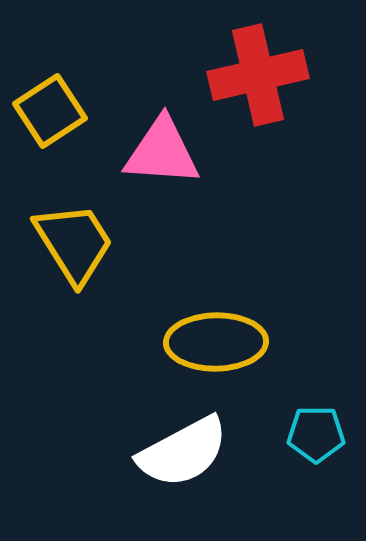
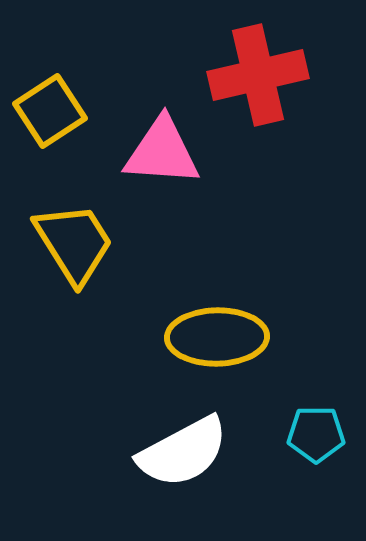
yellow ellipse: moved 1 px right, 5 px up
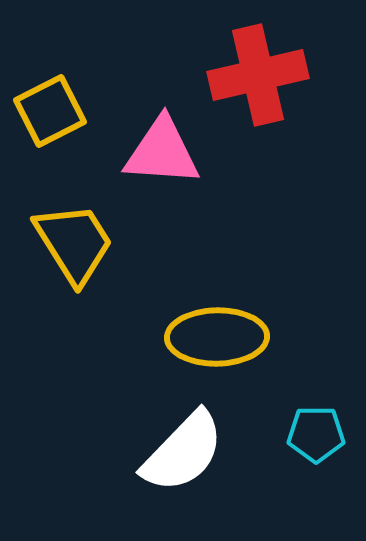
yellow square: rotated 6 degrees clockwise
white semicircle: rotated 18 degrees counterclockwise
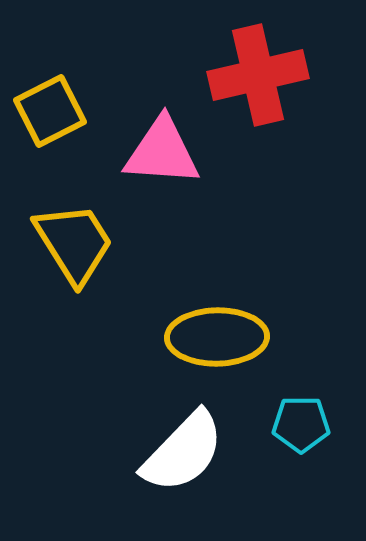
cyan pentagon: moved 15 px left, 10 px up
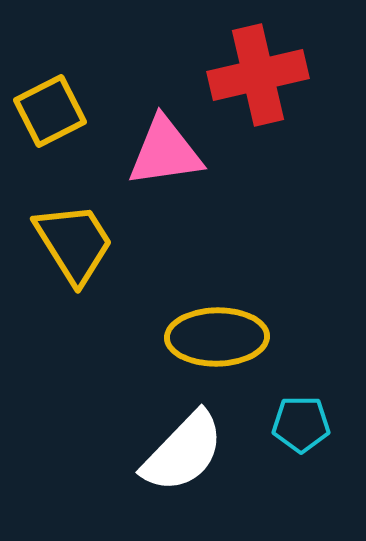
pink triangle: moved 3 px right; rotated 12 degrees counterclockwise
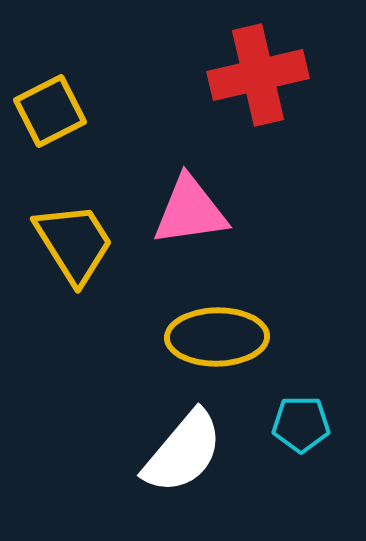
pink triangle: moved 25 px right, 59 px down
white semicircle: rotated 4 degrees counterclockwise
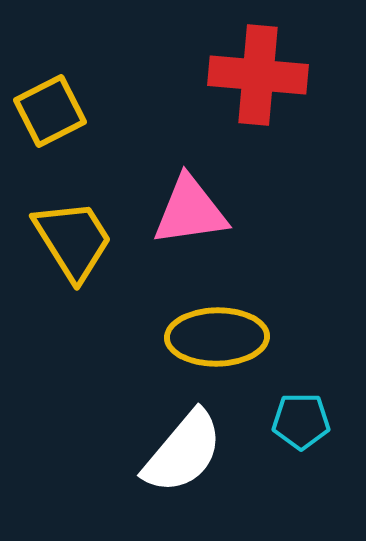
red cross: rotated 18 degrees clockwise
yellow trapezoid: moved 1 px left, 3 px up
cyan pentagon: moved 3 px up
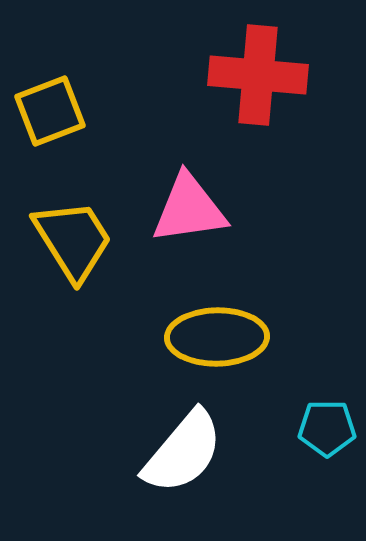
yellow square: rotated 6 degrees clockwise
pink triangle: moved 1 px left, 2 px up
cyan pentagon: moved 26 px right, 7 px down
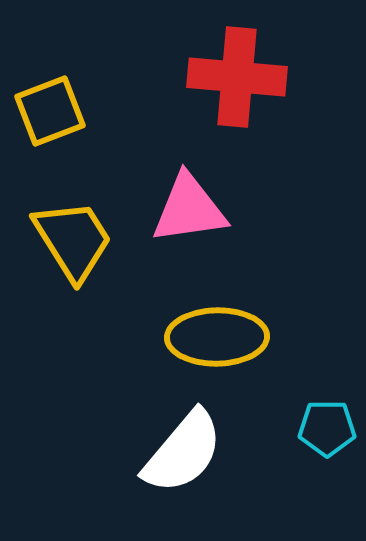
red cross: moved 21 px left, 2 px down
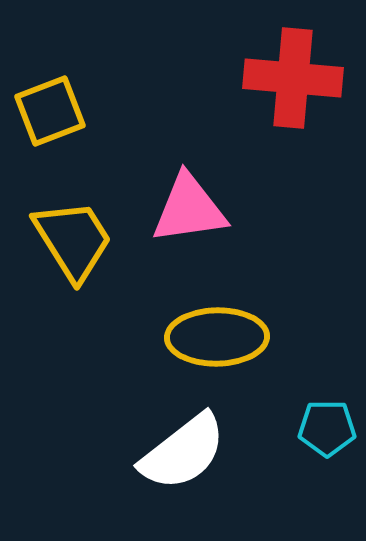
red cross: moved 56 px right, 1 px down
white semicircle: rotated 12 degrees clockwise
